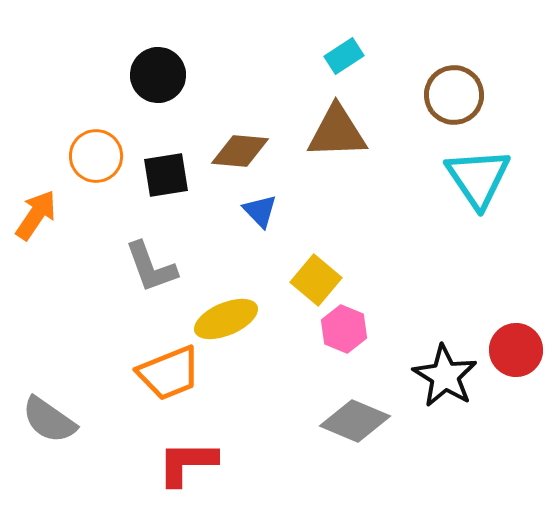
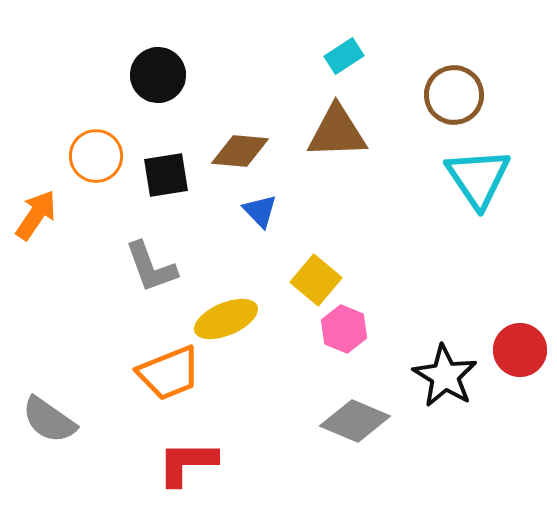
red circle: moved 4 px right
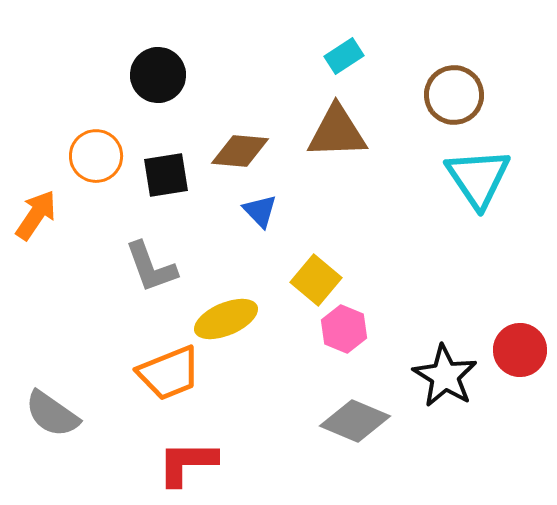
gray semicircle: moved 3 px right, 6 px up
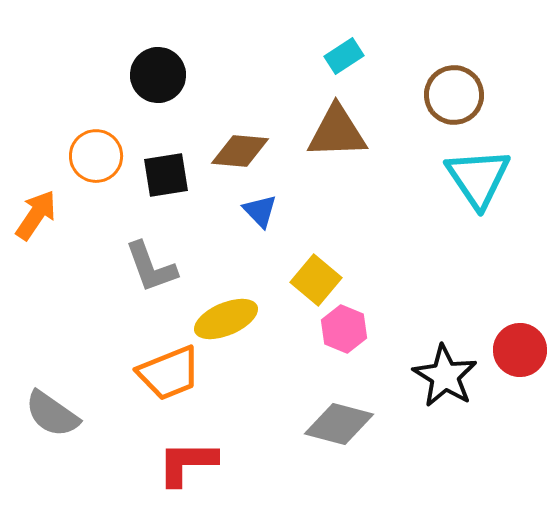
gray diamond: moved 16 px left, 3 px down; rotated 8 degrees counterclockwise
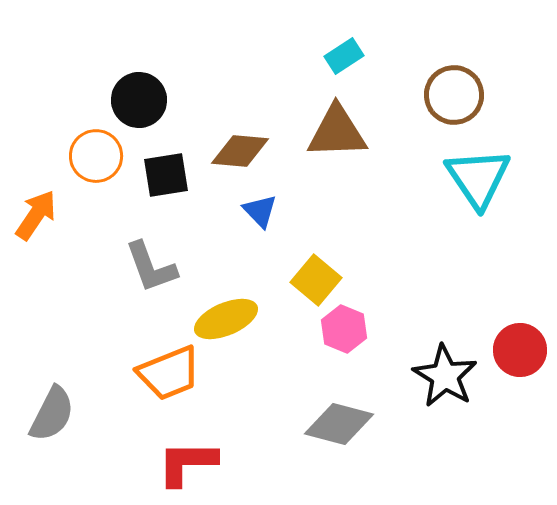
black circle: moved 19 px left, 25 px down
gray semicircle: rotated 98 degrees counterclockwise
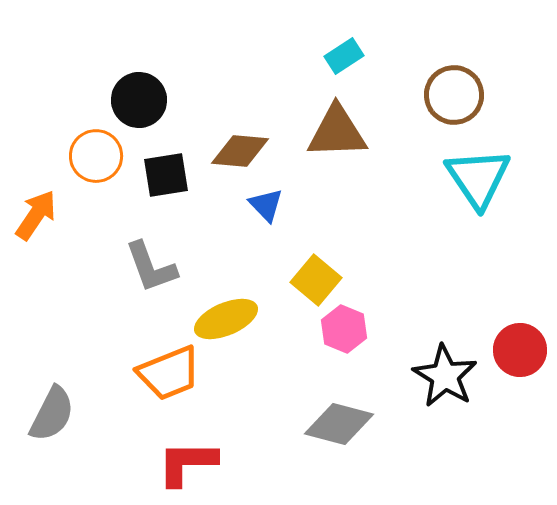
blue triangle: moved 6 px right, 6 px up
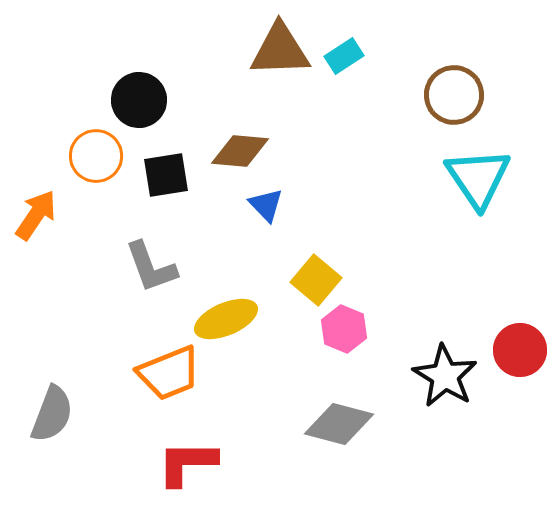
brown triangle: moved 57 px left, 82 px up
gray semicircle: rotated 6 degrees counterclockwise
